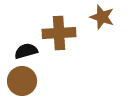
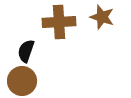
brown cross: moved 11 px up
black semicircle: rotated 55 degrees counterclockwise
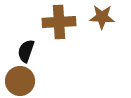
brown star: rotated 15 degrees counterclockwise
brown circle: moved 2 px left
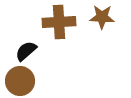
black semicircle: rotated 30 degrees clockwise
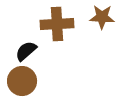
brown cross: moved 2 px left, 2 px down
brown circle: moved 2 px right
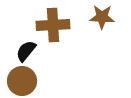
brown cross: moved 4 px left, 1 px down
black semicircle: rotated 10 degrees counterclockwise
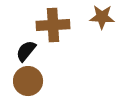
brown circle: moved 6 px right
